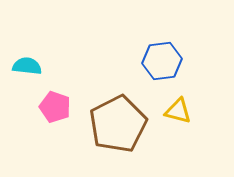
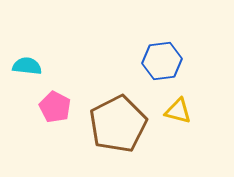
pink pentagon: rotated 8 degrees clockwise
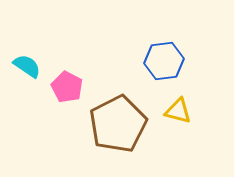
blue hexagon: moved 2 px right
cyan semicircle: rotated 28 degrees clockwise
pink pentagon: moved 12 px right, 20 px up
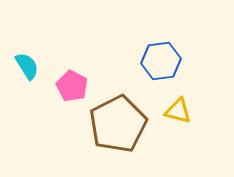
blue hexagon: moved 3 px left
cyan semicircle: rotated 24 degrees clockwise
pink pentagon: moved 5 px right, 1 px up
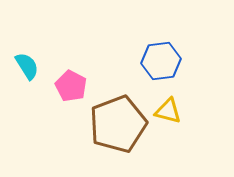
pink pentagon: moved 1 px left
yellow triangle: moved 10 px left
brown pentagon: rotated 6 degrees clockwise
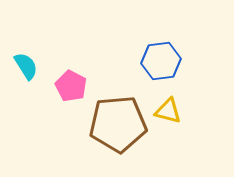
cyan semicircle: moved 1 px left
brown pentagon: rotated 16 degrees clockwise
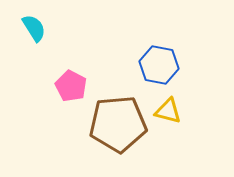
blue hexagon: moved 2 px left, 4 px down; rotated 18 degrees clockwise
cyan semicircle: moved 8 px right, 38 px up
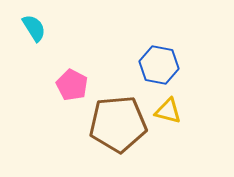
pink pentagon: moved 1 px right, 1 px up
